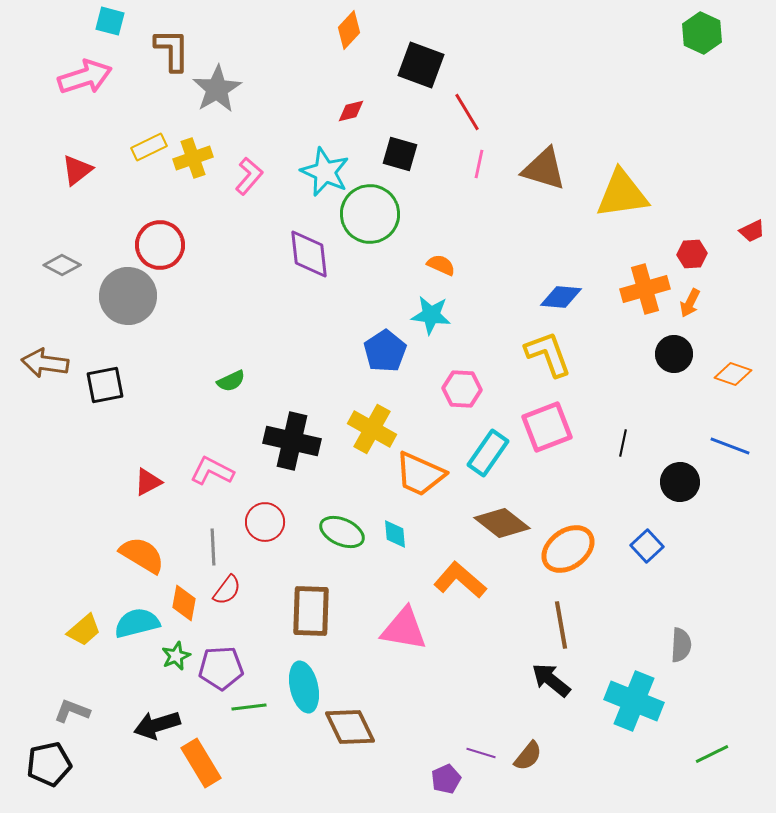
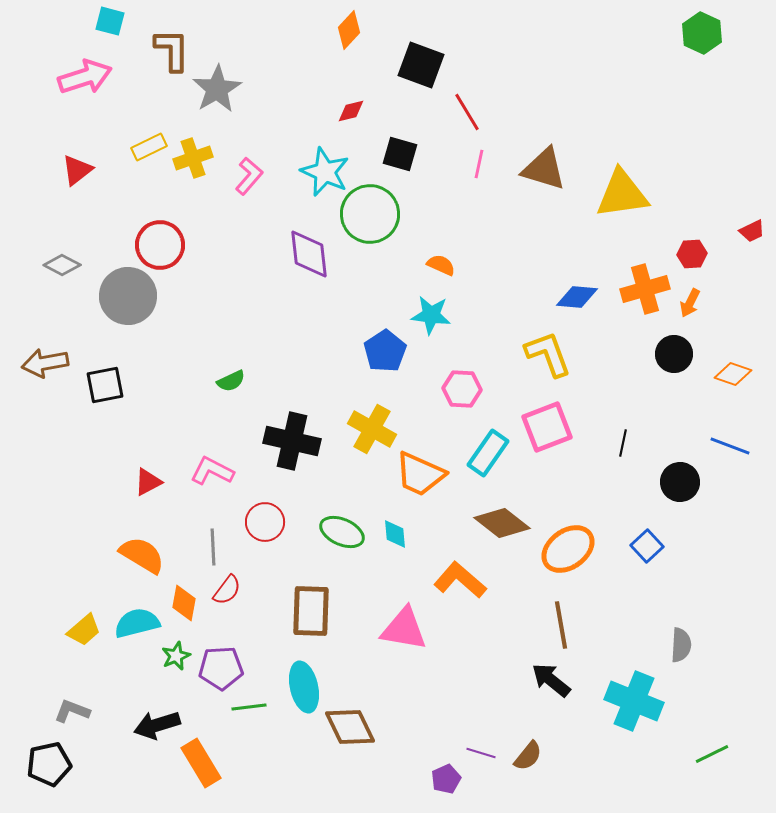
blue diamond at (561, 297): moved 16 px right
brown arrow at (45, 363): rotated 18 degrees counterclockwise
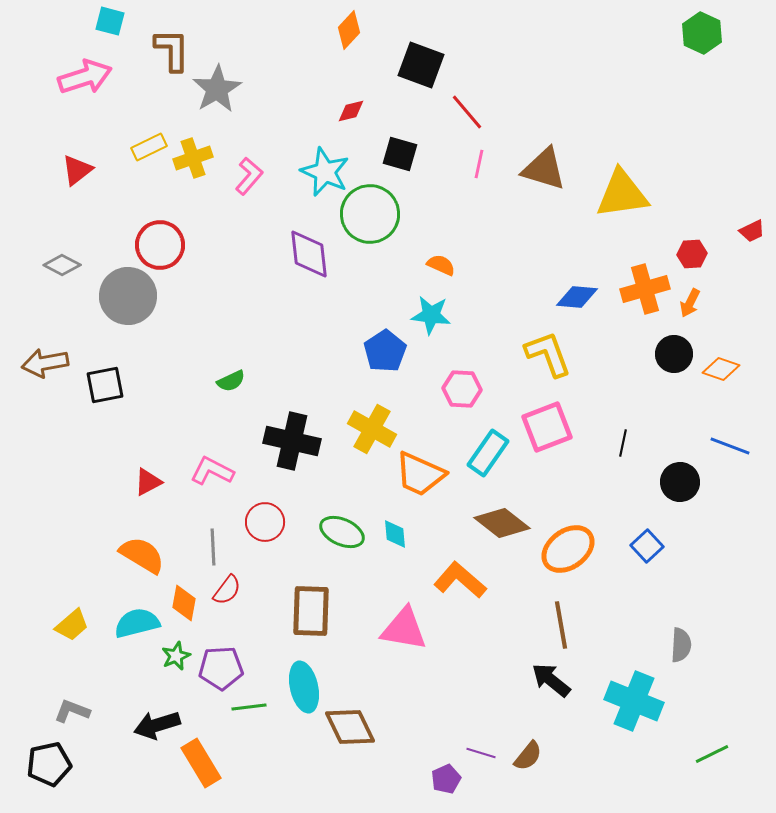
red line at (467, 112): rotated 9 degrees counterclockwise
orange diamond at (733, 374): moved 12 px left, 5 px up
yellow trapezoid at (84, 630): moved 12 px left, 5 px up
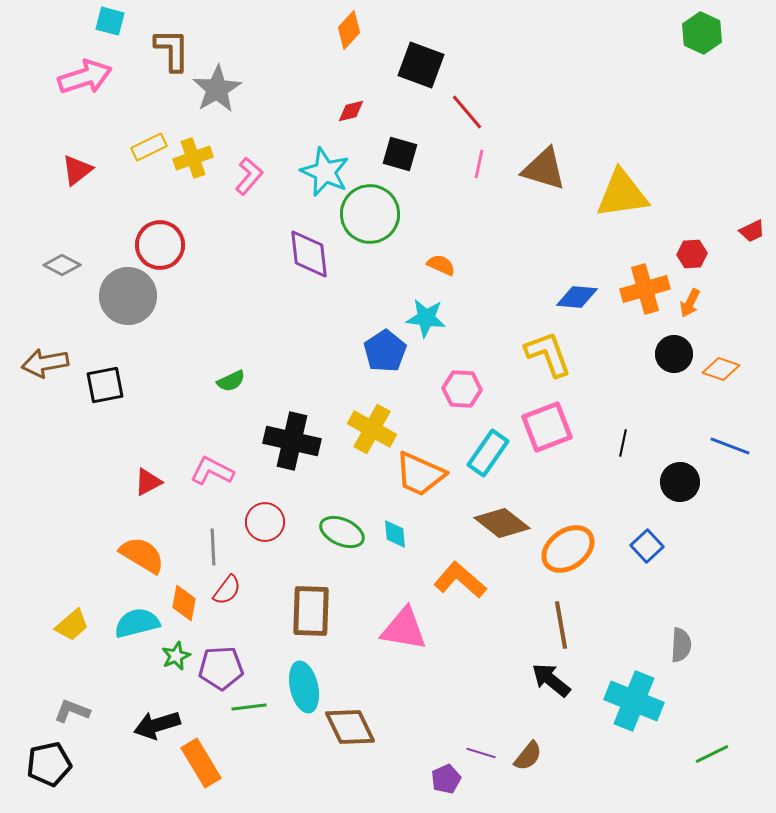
cyan star at (431, 315): moved 5 px left, 3 px down
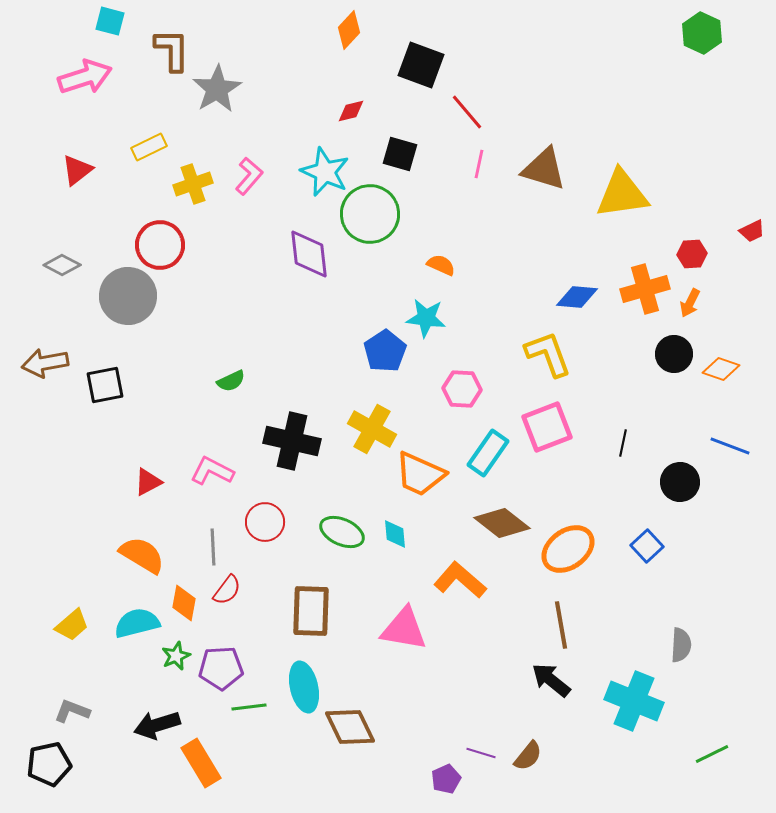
yellow cross at (193, 158): moved 26 px down
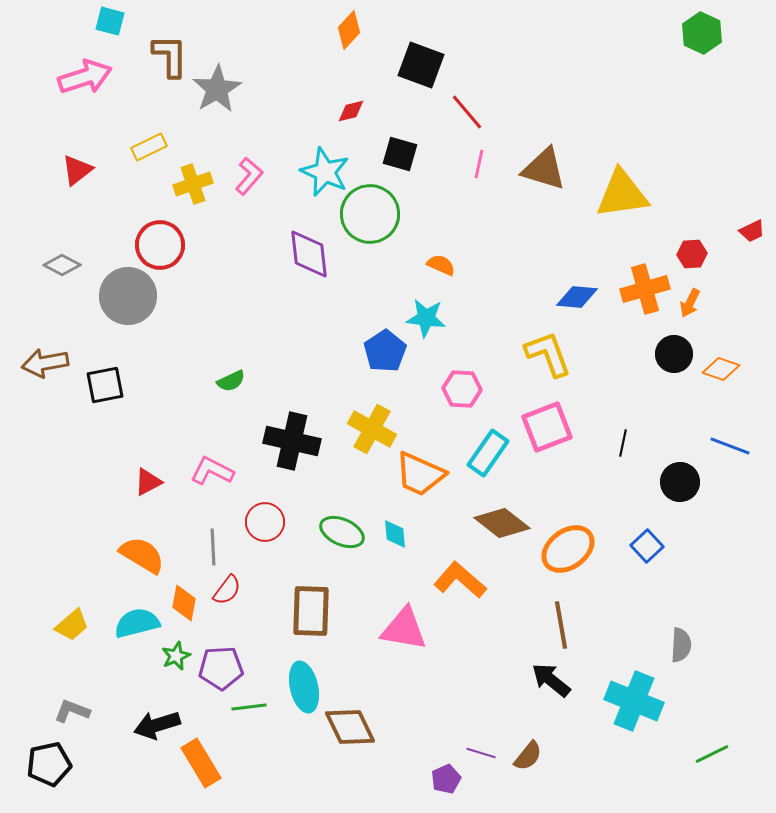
brown L-shape at (172, 50): moved 2 px left, 6 px down
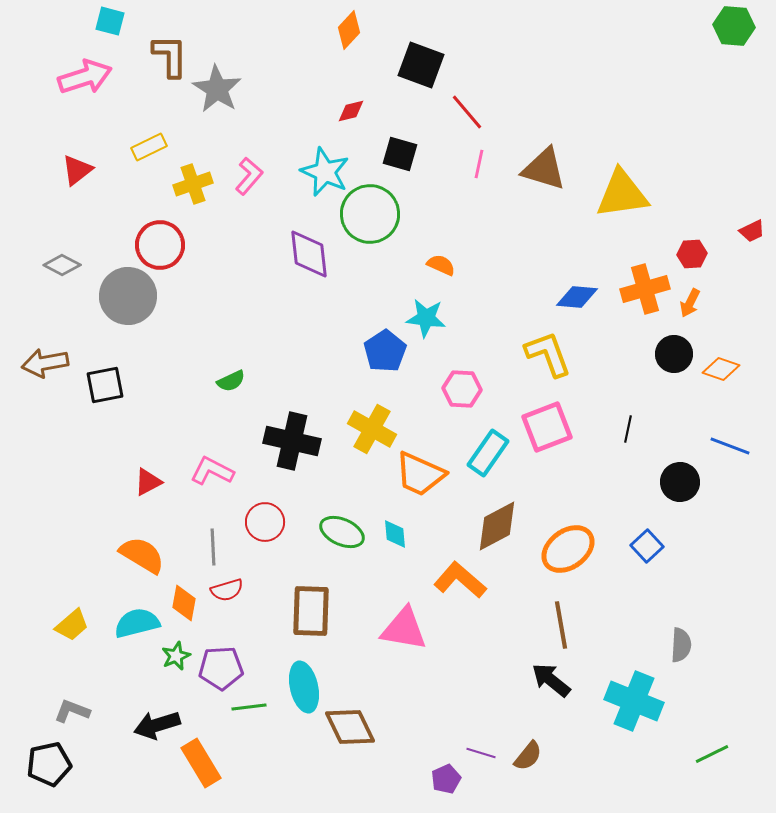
green hexagon at (702, 33): moved 32 px right, 7 px up; rotated 21 degrees counterclockwise
gray star at (217, 89): rotated 9 degrees counterclockwise
black line at (623, 443): moved 5 px right, 14 px up
brown diamond at (502, 523): moved 5 px left, 3 px down; rotated 66 degrees counterclockwise
red semicircle at (227, 590): rotated 36 degrees clockwise
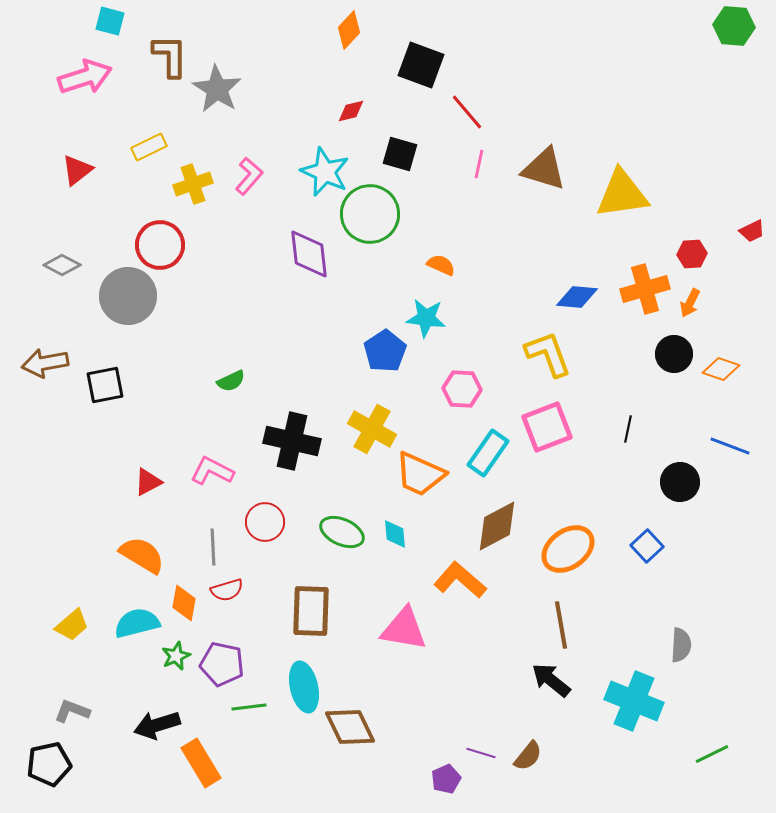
purple pentagon at (221, 668): moved 1 px right, 4 px up; rotated 15 degrees clockwise
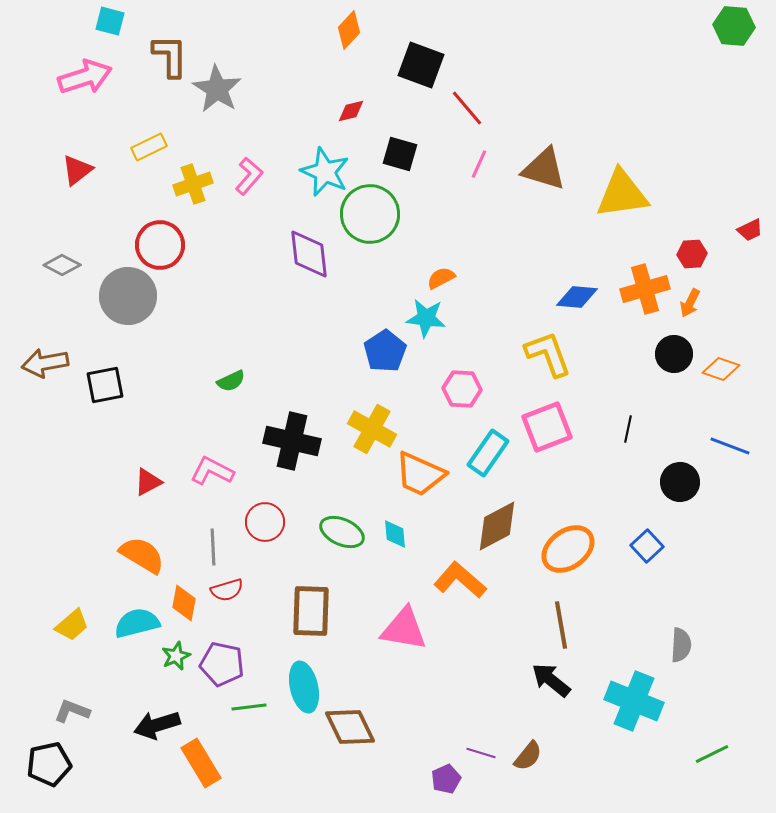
red line at (467, 112): moved 4 px up
pink line at (479, 164): rotated 12 degrees clockwise
red trapezoid at (752, 231): moved 2 px left, 1 px up
orange semicircle at (441, 265): moved 13 px down; rotated 52 degrees counterclockwise
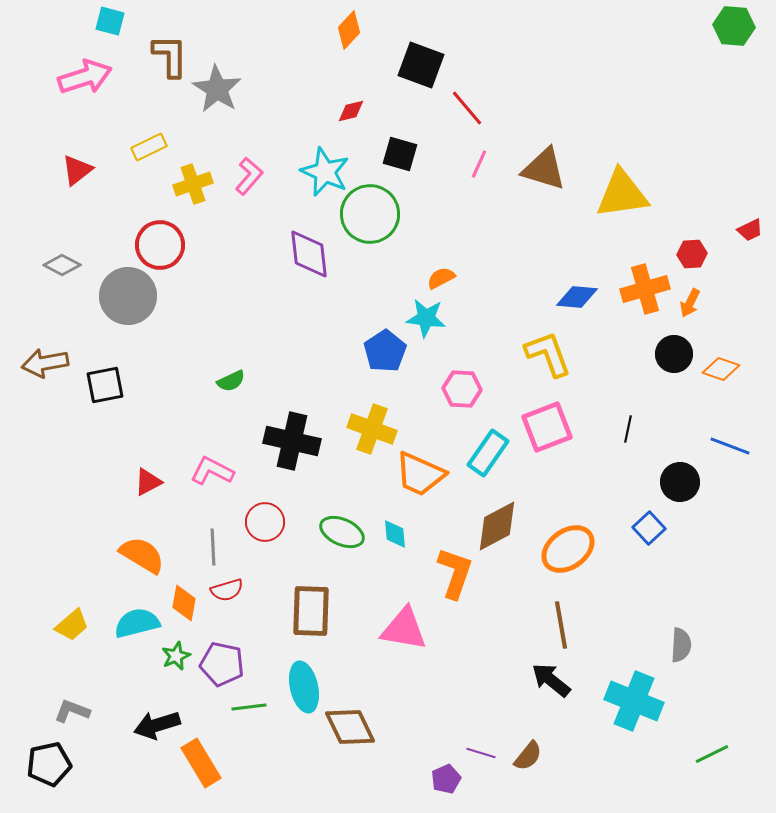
yellow cross at (372, 429): rotated 9 degrees counterclockwise
blue square at (647, 546): moved 2 px right, 18 px up
orange L-shape at (460, 580): moved 5 px left, 7 px up; rotated 68 degrees clockwise
